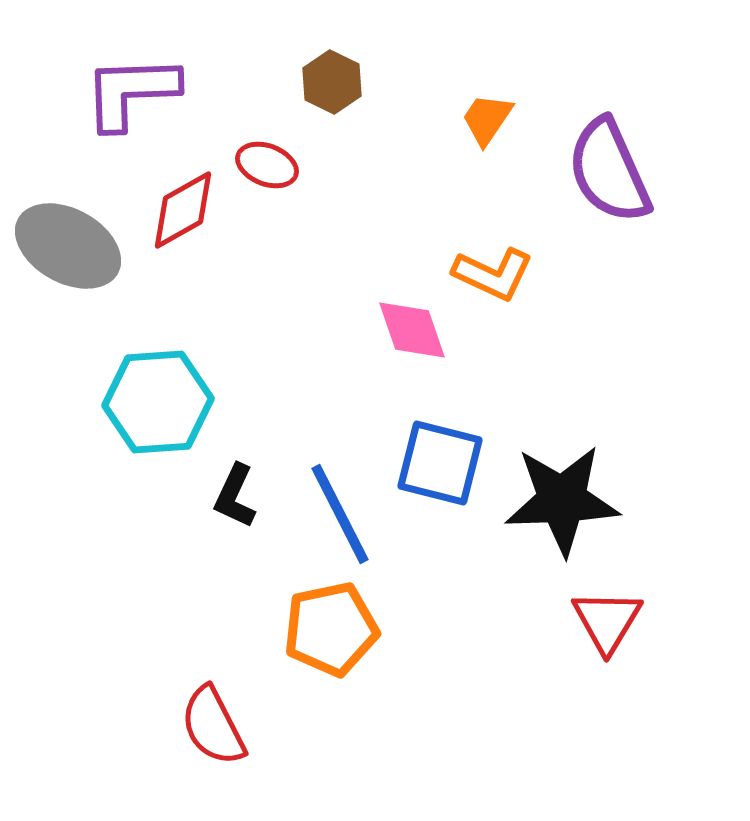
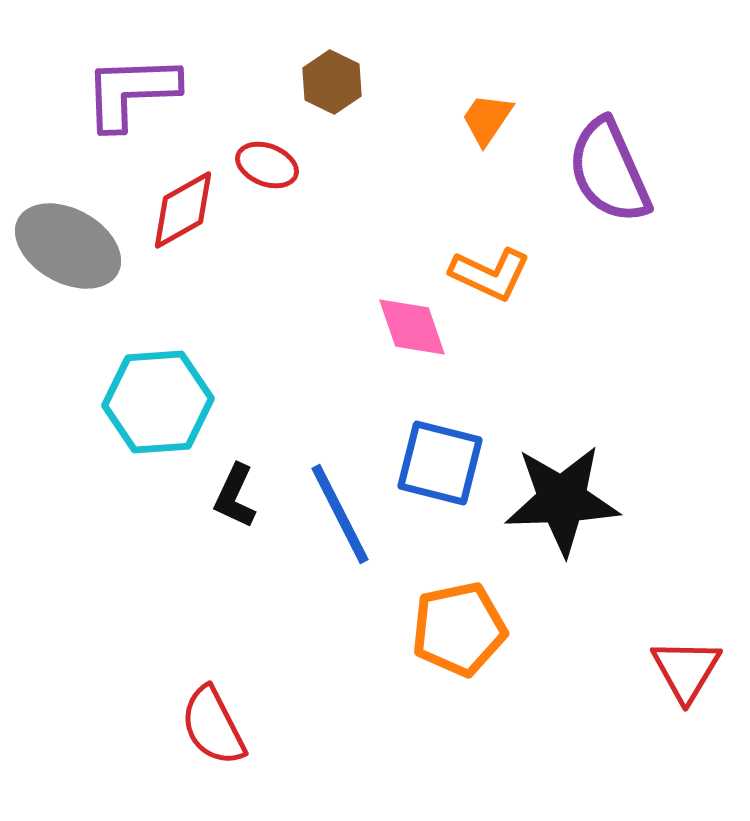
orange L-shape: moved 3 px left
pink diamond: moved 3 px up
red triangle: moved 79 px right, 49 px down
orange pentagon: moved 128 px right
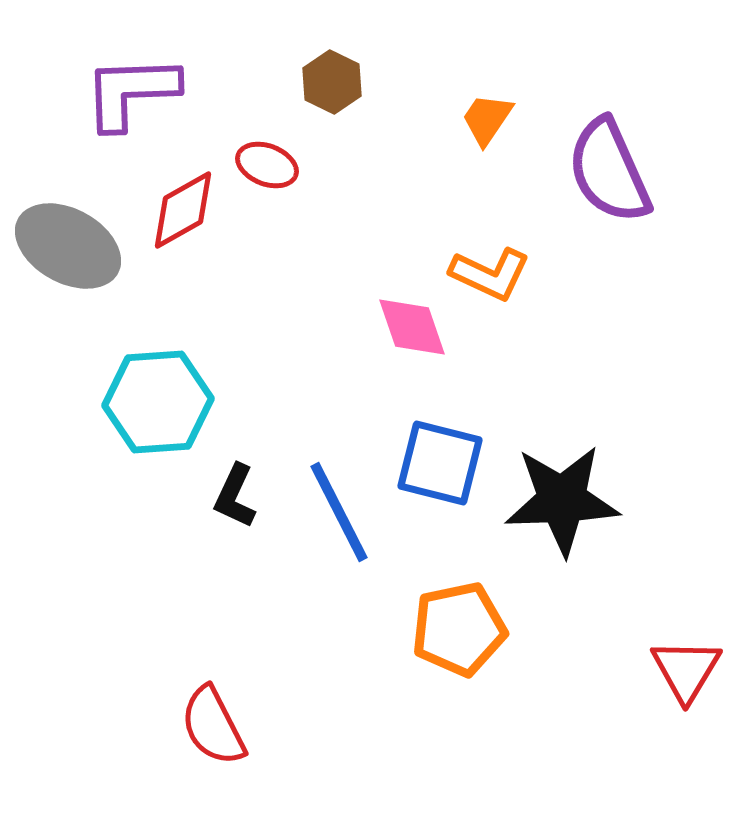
blue line: moved 1 px left, 2 px up
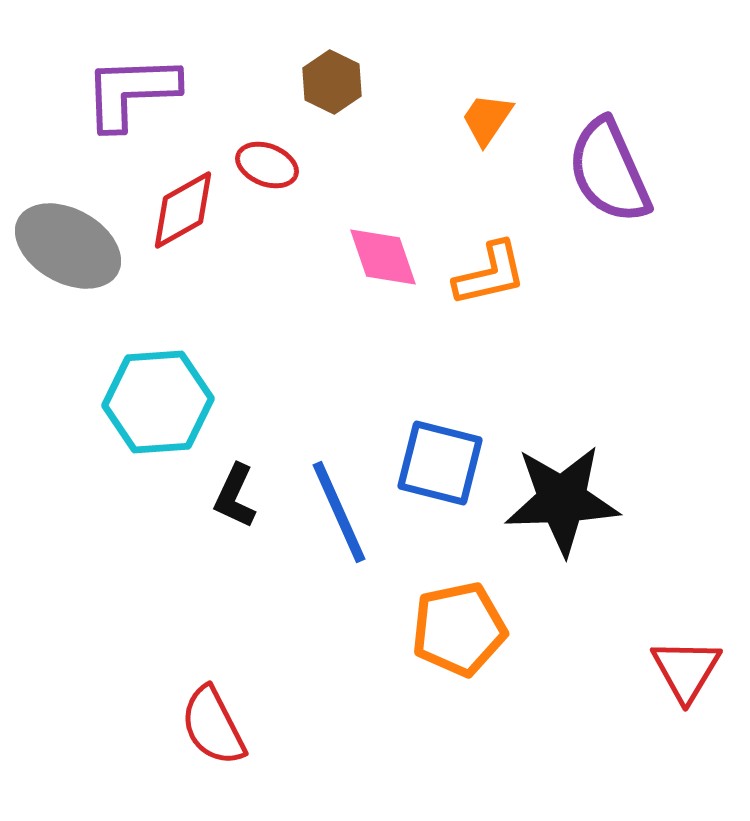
orange L-shape: rotated 38 degrees counterclockwise
pink diamond: moved 29 px left, 70 px up
blue line: rotated 3 degrees clockwise
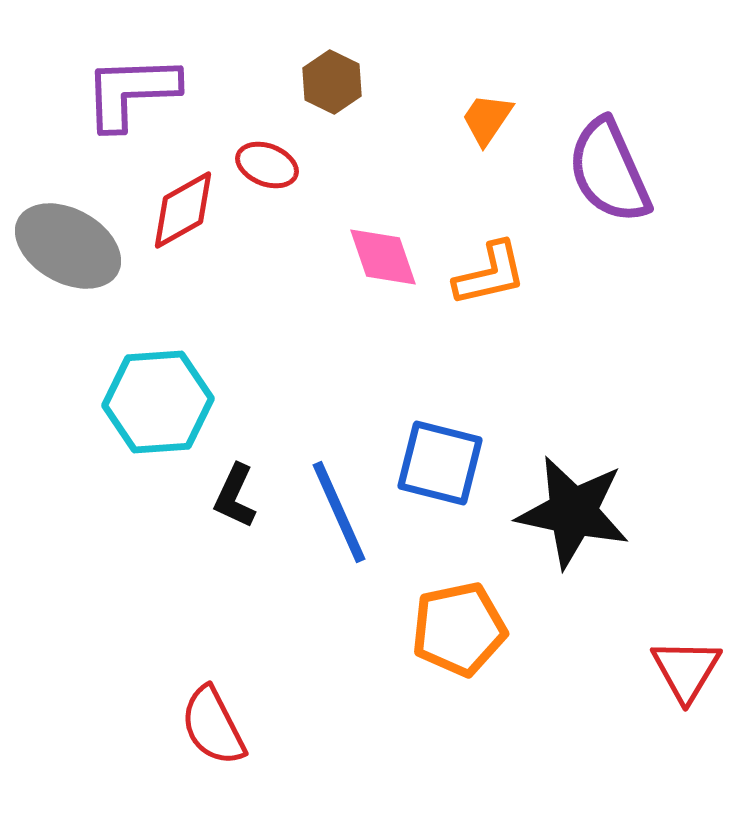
black star: moved 11 px right, 12 px down; rotated 14 degrees clockwise
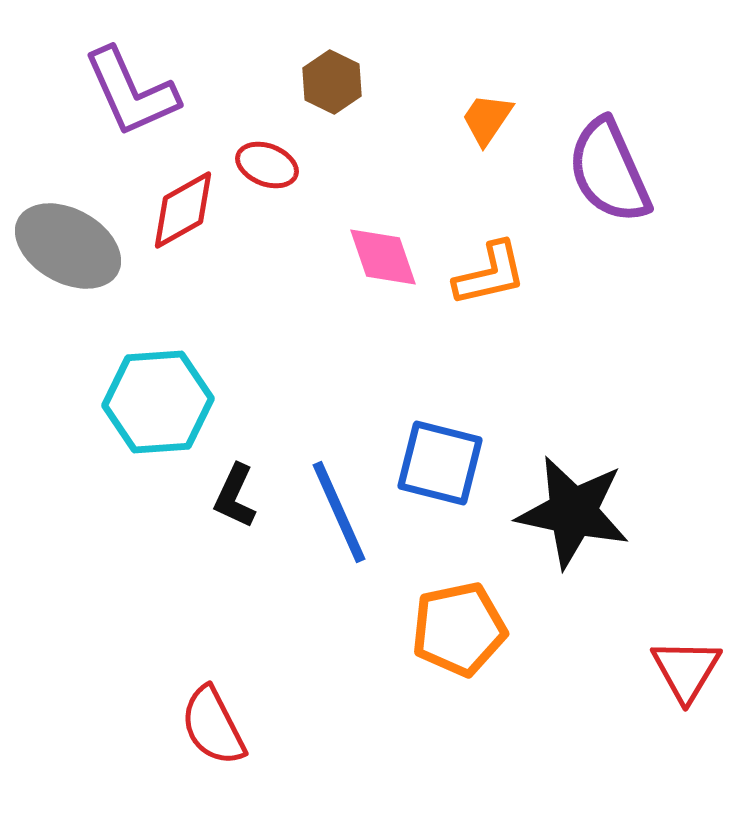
purple L-shape: rotated 112 degrees counterclockwise
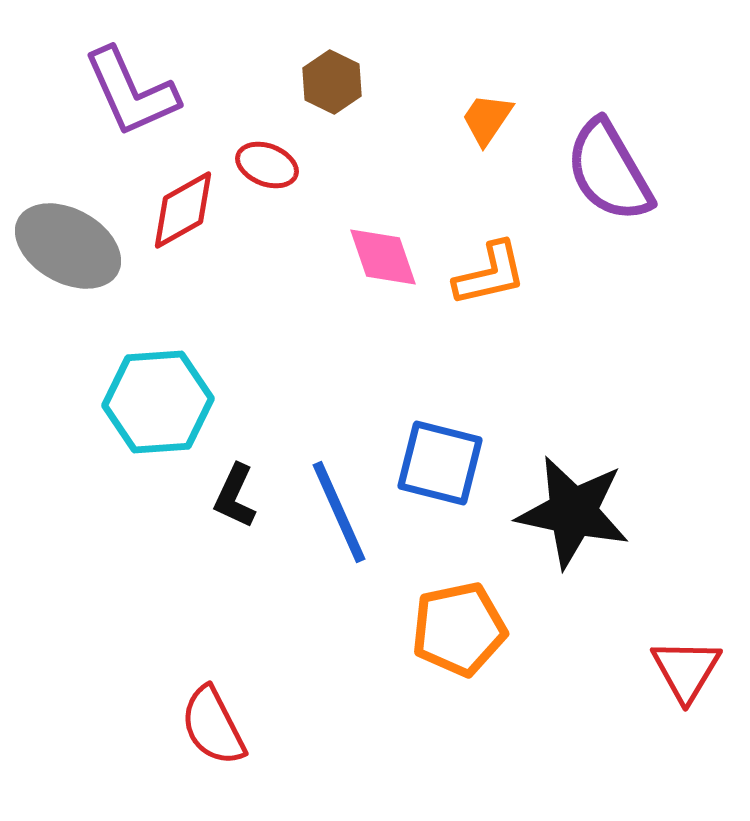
purple semicircle: rotated 6 degrees counterclockwise
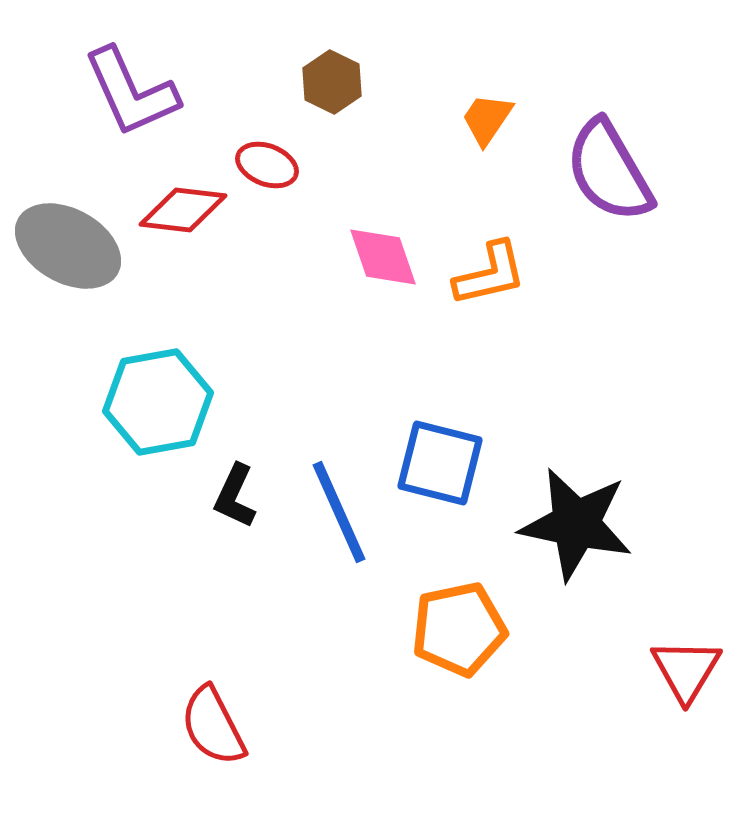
red diamond: rotated 36 degrees clockwise
cyan hexagon: rotated 6 degrees counterclockwise
black star: moved 3 px right, 12 px down
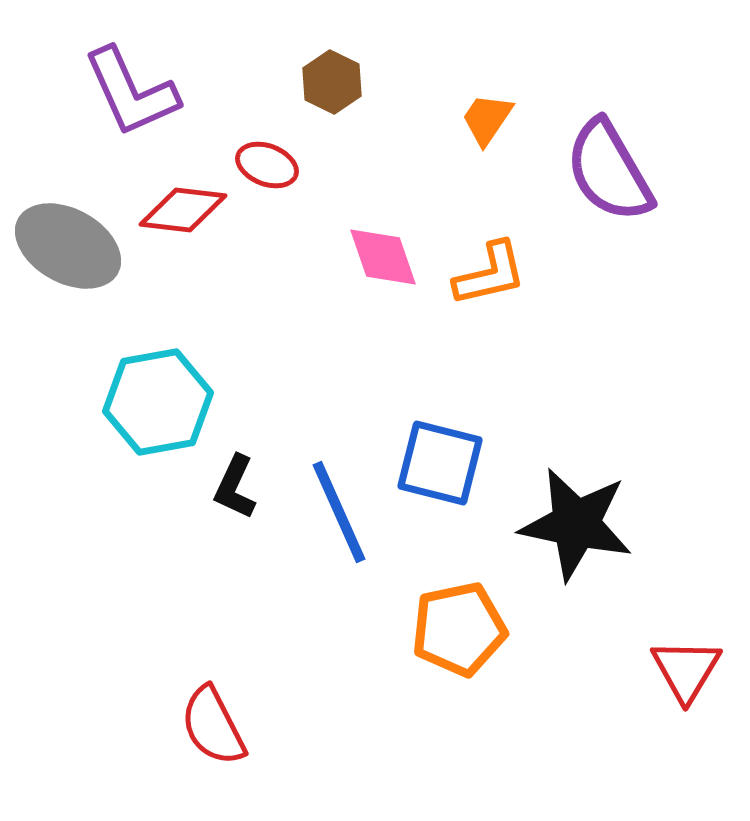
black L-shape: moved 9 px up
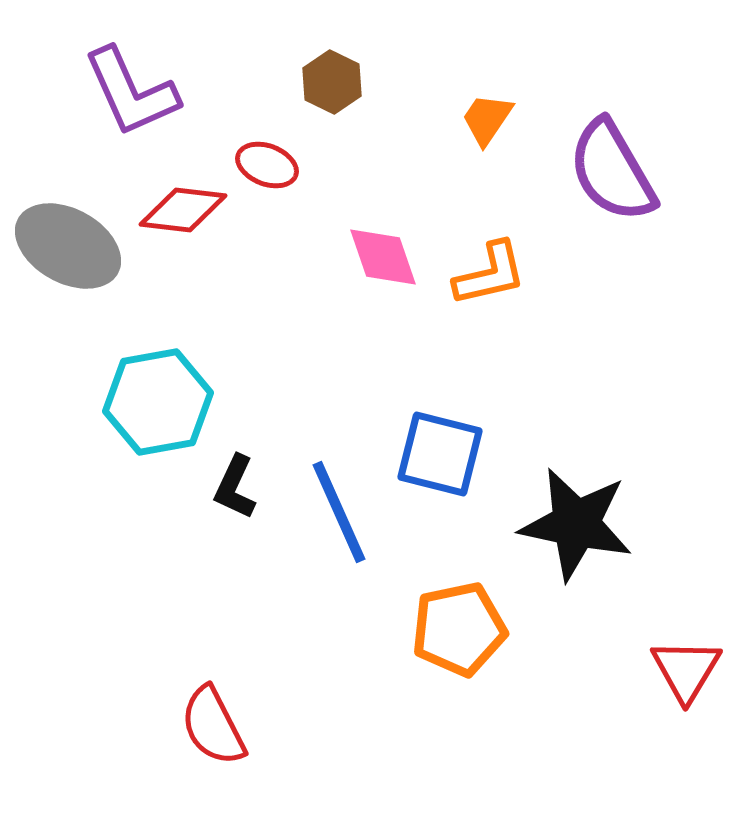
purple semicircle: moved 3 px right
blue square: moved 9 px up
